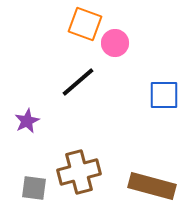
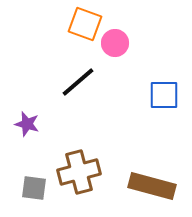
purple star: moved 3 px down; rotated 30 degrees counterclockwise
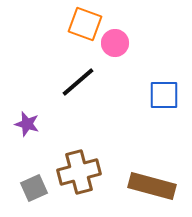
gray square: rotated 32 degrees counterclockwise
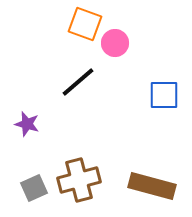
brown cross: moved 8 px down
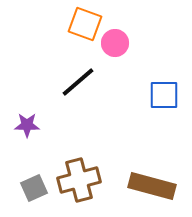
purple star: moved 1 px down; rotated 15 degrees counterclockwise
